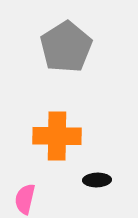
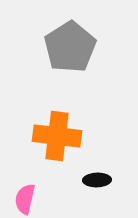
gray pentagon: moved 4 px right
orange cross: rotated 6 degrees clockwise
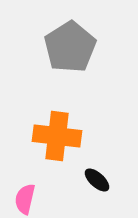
black ellipse: rotated 44 degrees clockwise
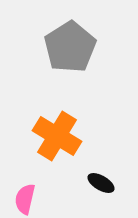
orange cross: rotated 24 degrees clockwise
black ellipse: moved 4 px right, 3 px down; rotated 12 degrees counterclockwise
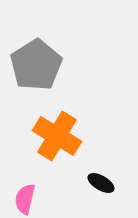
gray pentagon: moved 34 px left, 18 px down
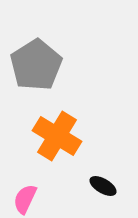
black ellipse: moved 2 px right, 3 px down
pink semicircle: rotated 12 degrees clockwise
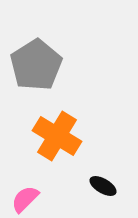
pink semicircle: rotated 20 degrees clockwise
